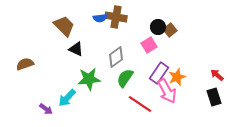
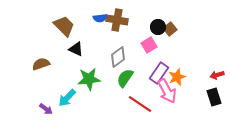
brown cross: moved 1 px right, 3 px down
brown square: moved 1 px up
gray diamond: moved 2 px right
brown semicircle: moved 16 px right
red arrow: rotated 56 degrees counterclockwise
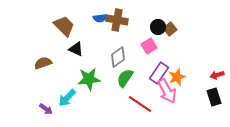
pink square: moved 1 px down
brown semicircle: moved 2 px right, 1 px up
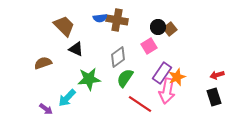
purple rectangle: moved 3 px right
pink arrow: rotated 40 degrees clockwise
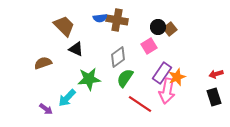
red arrow: moved 1 px left, 1 px up
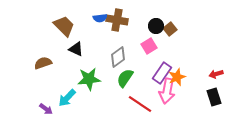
black circle: moved 2 px left, 1 px up
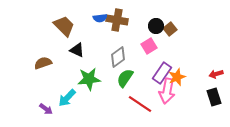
black triangle: moved 1 px right, 1 px down
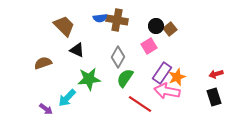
gray diamond: rotated 25 degrees counterclockwise
pink arrow: rotated 90 degrees clockwise
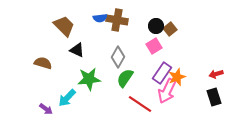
pink square: moved 5 px right
brown semicircle: rotated 36 degrees clockwise
pink arrow: rotated 75 degrees counterclockwise
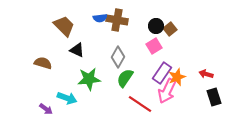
red arrow: moved 10 px left; rotated 32 degrees clockwise
cyan arrow: rotated 114 degrees counterclockwise
